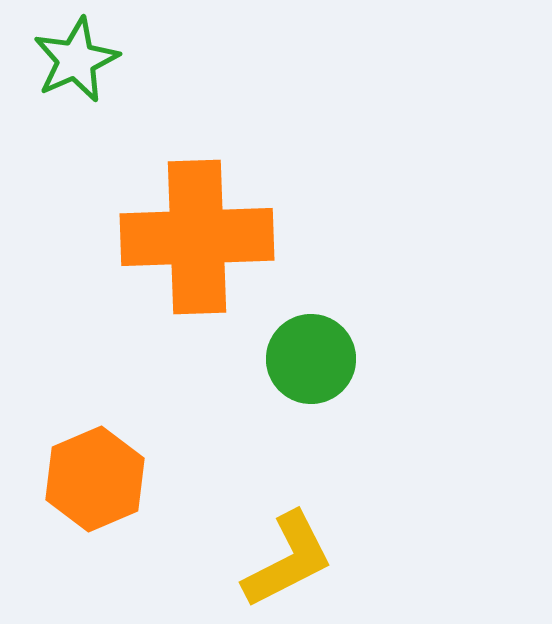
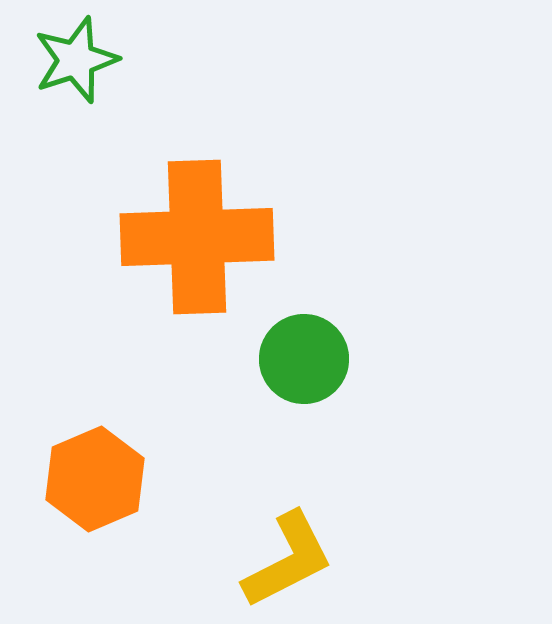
green star: rotated 6 degrees clockwise
green circle: moved 7 px left
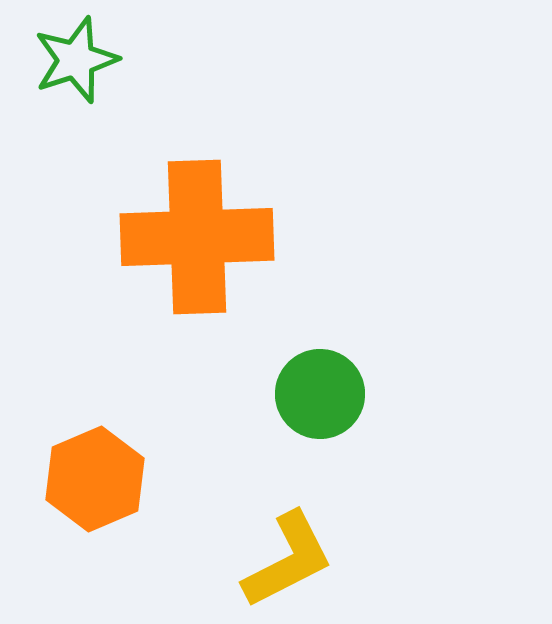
green circle: moved 16 px right, 35 px down
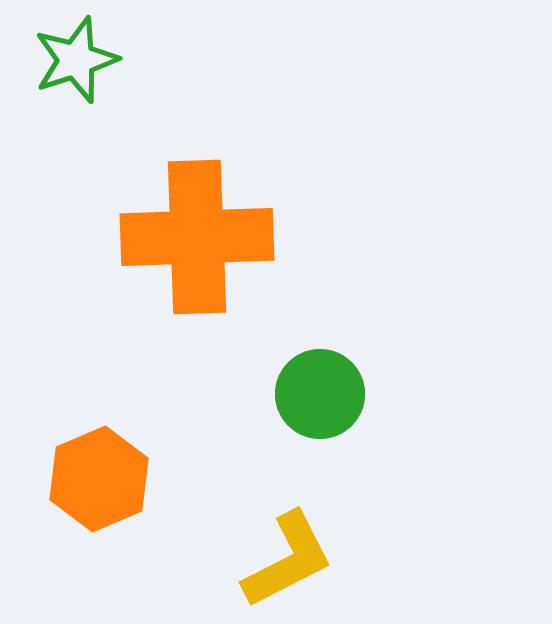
orange hexagon: moved 4 px right
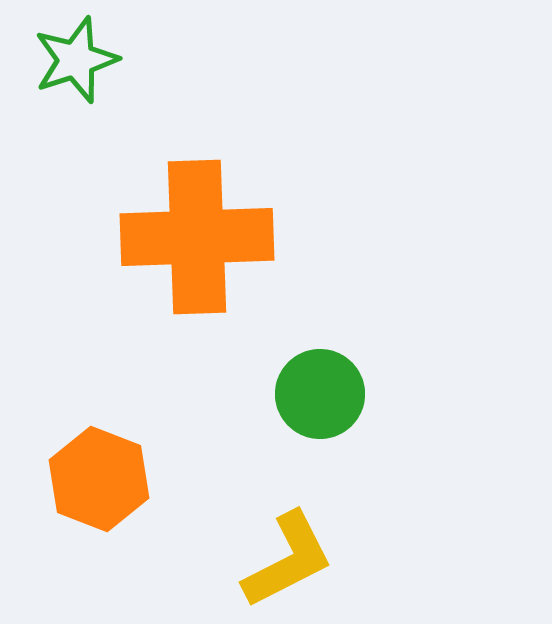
orange hexagon: rotated 16 degrees counterclockwise
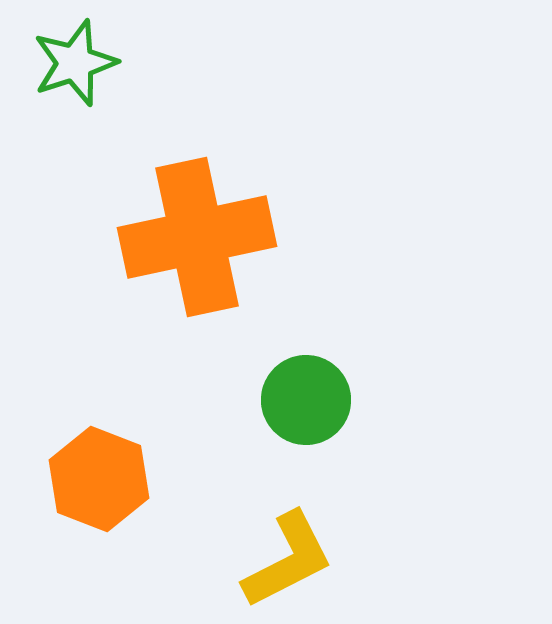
green star: moved 1 px left, 3 px down
orange cross: rotated 10 degrees counterclockwise
green circle: moved 14 px left, 6 px down
